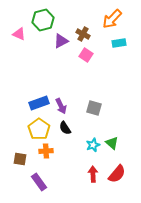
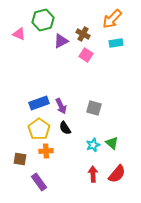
cyan rectangle: moved 3 px left
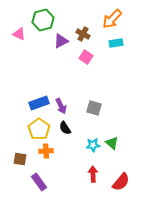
pink square: moved 2 px down
cyan star: rotated 16 degrees clockwise
red semicircle: moved 4 px right, 8 px down
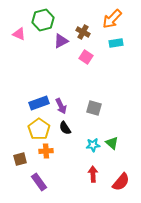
brown cross: moved 2 px up
brown square: rotated 24 degrees counterclockwise
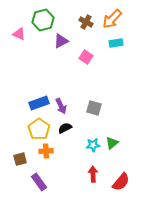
brown cross: moved 3 px right, 10 px up
black semicircle: rotated 96 degrees clockwise
green triangle: rotated 40 degrees clockwise
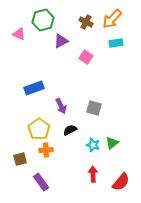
blue rectangle: moved 5 px left, 15 px up
black semicircle: moved 5 px right, 2 px down
cyan star: rotated 24 degrees clockwise
orange cross: moved 1 px up
purple rectangle: moved 2 px right
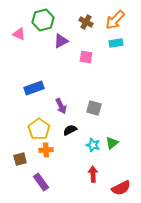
orange arrow: moved 3 px right, 1 px down
pink square: rotated 24 degrees counterclockwise
red semicircle: moved 6 px down; rotated 24 degrees clockwise
